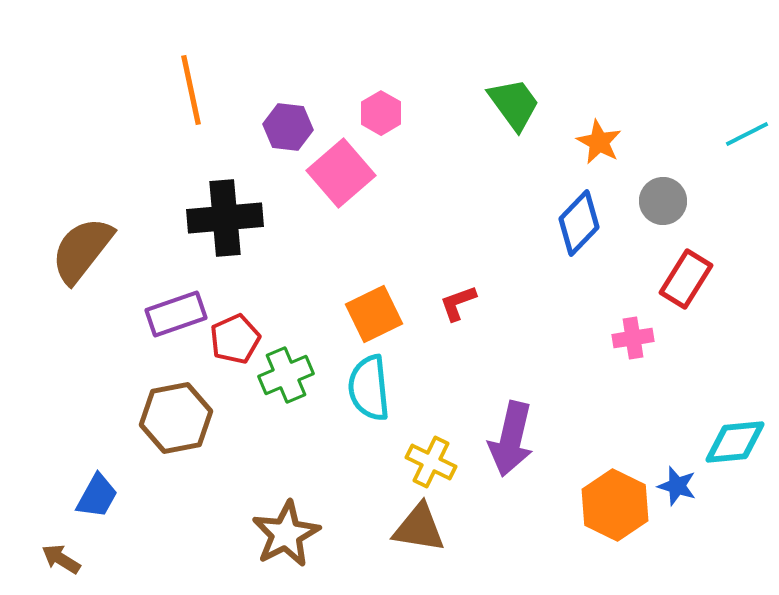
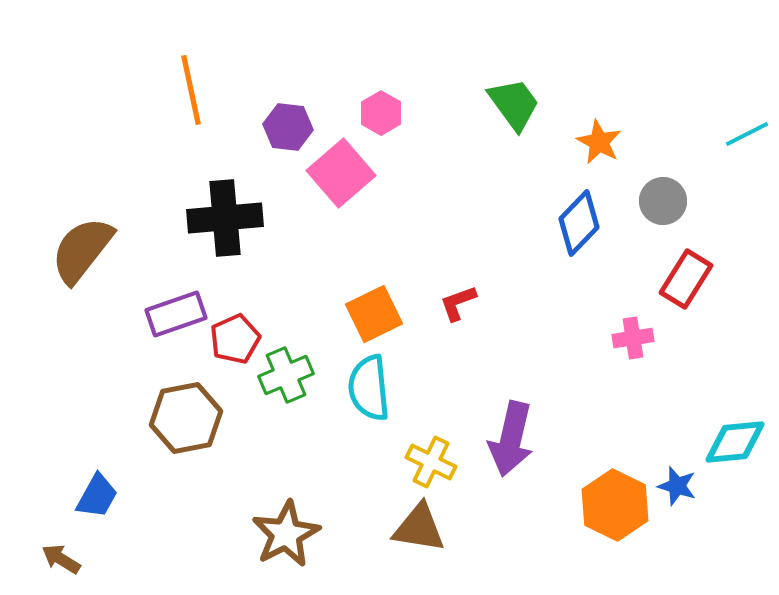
brown hexagon: moved 10 px right
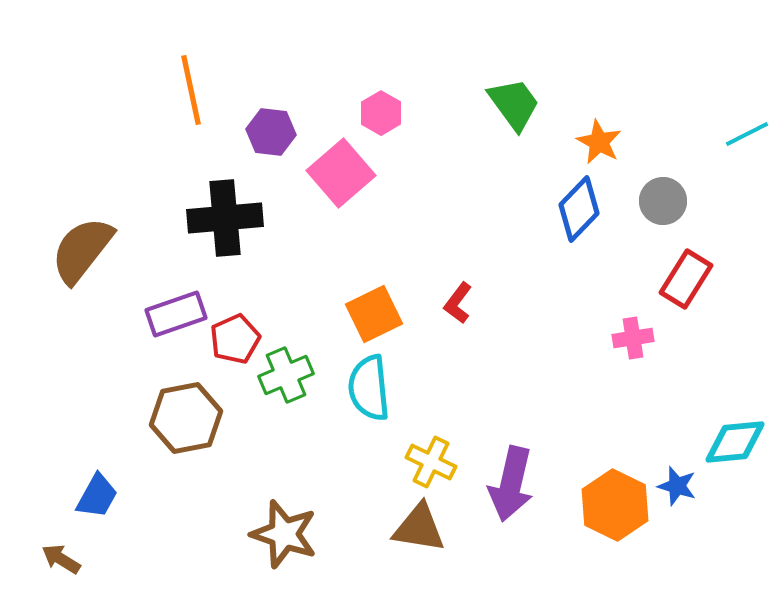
purple hexagon: moved 17 px left, 5 px down
blue diamond: moved 14 px up
red L-shape: rotated 33 degrees counterclockwise
purple arrow: moved 45 px down
brown star: moved 2 px left; rotated 26 degrees counterclockwise
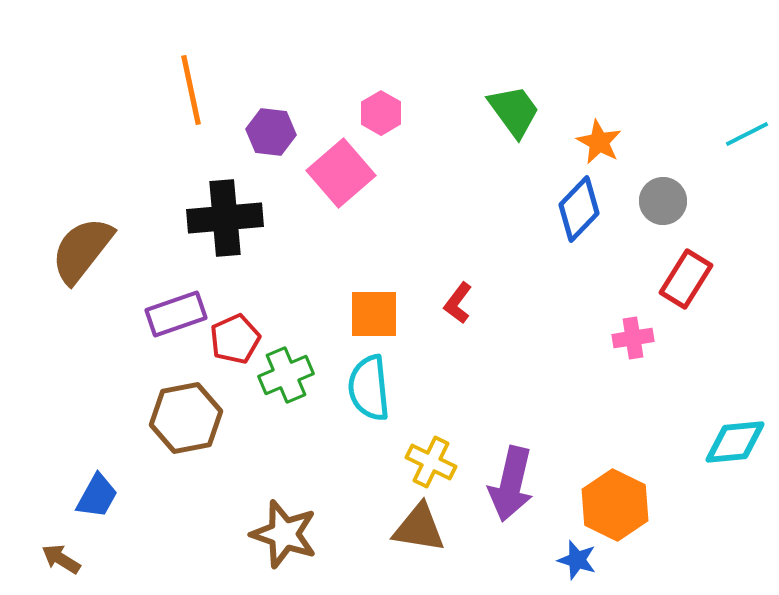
green trapezoid: moved 7 px down
orange square: rotated 26 degrees clockwise
blue star: moved 100 px left, 74 px down
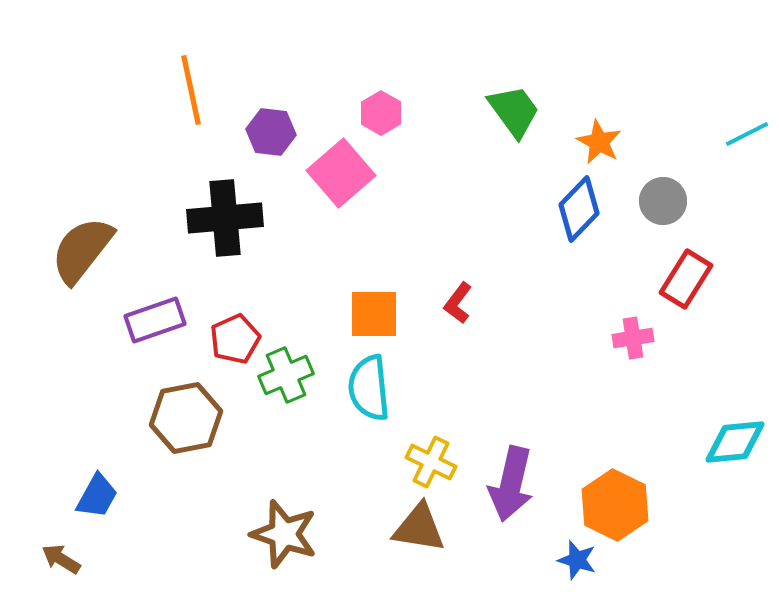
purple rectangle: moved 21 px left, 6 px down
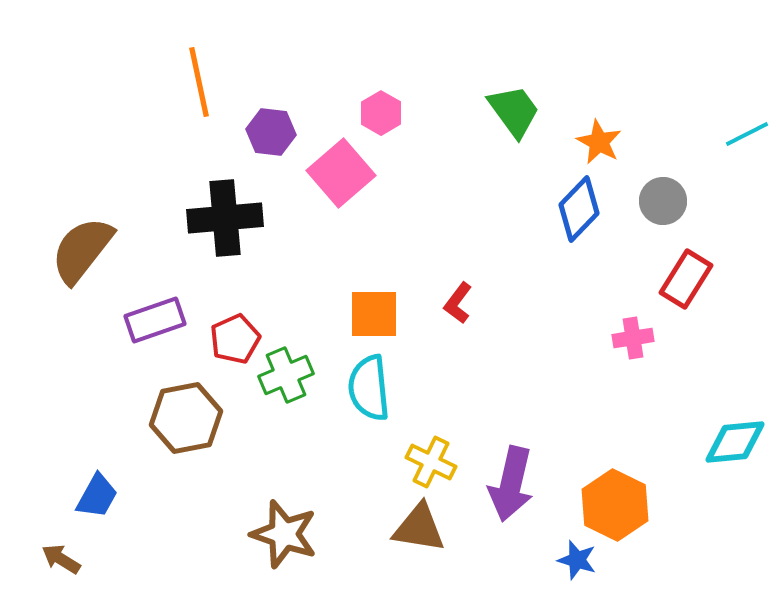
orange line: moved 8 px right, 8 px up
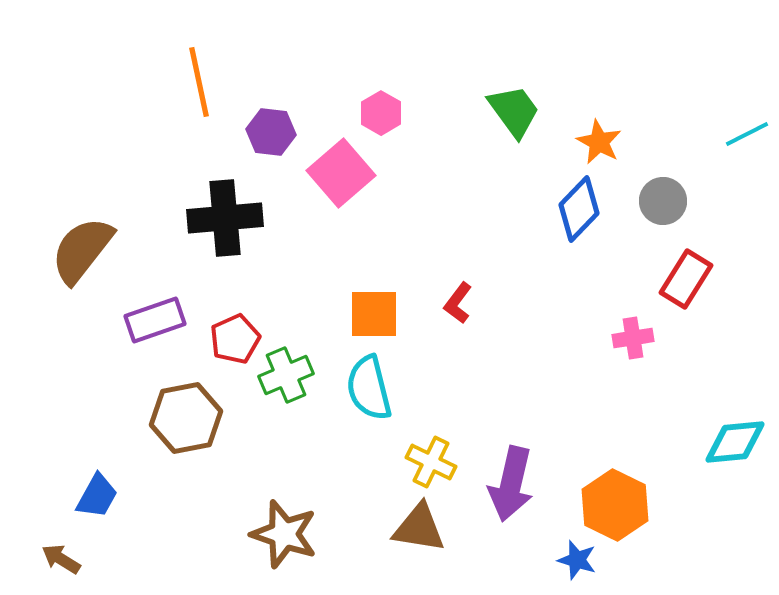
cyan semicircle: rotated 8 degrees counterclockwise
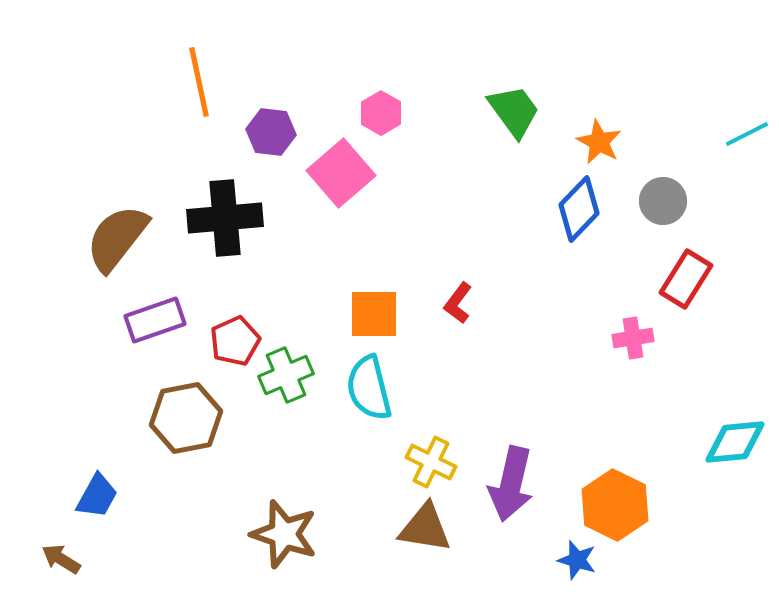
brown semicircle: moved 35 px right, 12 px up
red pentagon: moved 2 px down
brown triangle: moved 6 px right
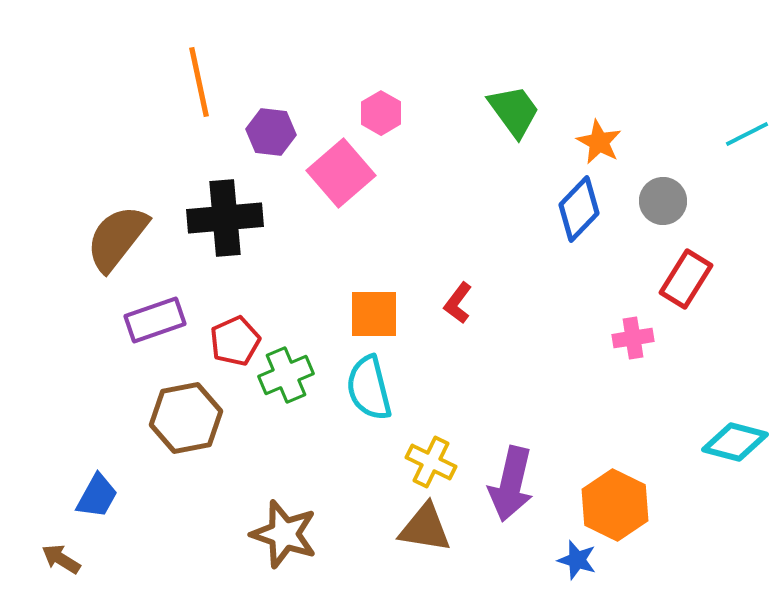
cyan diamond: rotated 20 degrees clockwise
